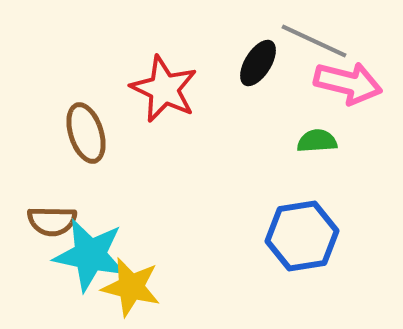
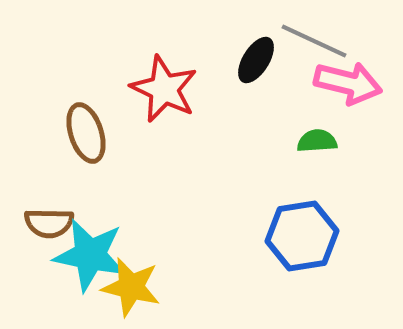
black ellipse: moved 2 px left, 3 px up
brown semicircle: moved 3 px left, 2 px down
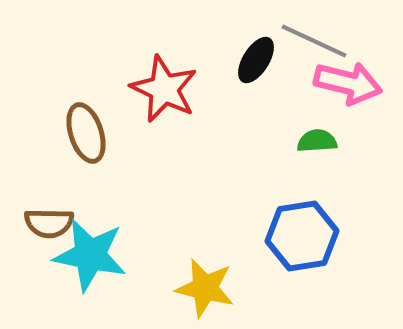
yellow star: moved 74 px right, 1 px down
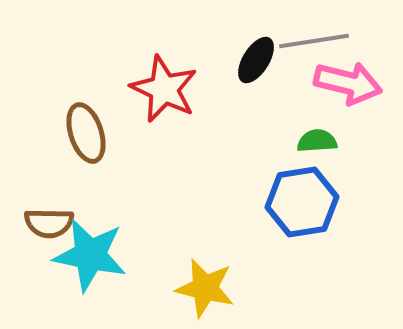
gray line: rotated 34 degrees counterclockwise
blue hexagon: moved 34 px up
